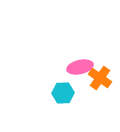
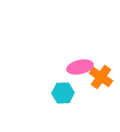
orange cross: moved 1 px right, 1 px up
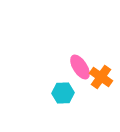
pink ellipse: rotated 70 degrees clockwise
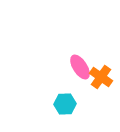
cyan hexagon: moved 2 px right, 11 px down
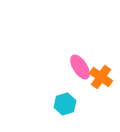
cyan hexagon: rotated 15 degrees counterclockwise
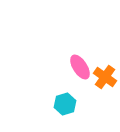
orange cross: moved 4 px right
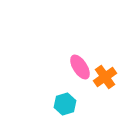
orange cross: rotated 20 degrees clockwise
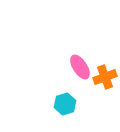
orange cross: rotated 15 degrees clockwise
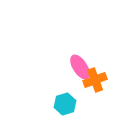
orange cross: moved 10 px left, 3 px down
